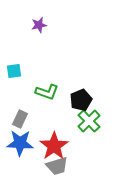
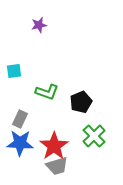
black pentagon: moved 2 px down
green cross: moved 5 px right, 15 px down
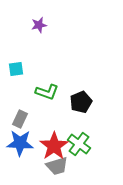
cyan square: moved 2 px right, 2 px up
green cross: moved 15 px left, 8 px down; rotated 10 degrees counterclockwise
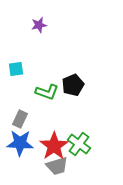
black pentagon: moved 8 px left, 17 px up
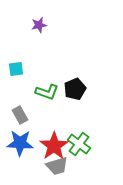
black pentagon: moved 2 px right, 4 px down
gray rectangle: moved 4 px up; rotated 54 degrees counterclockwise
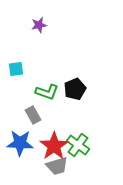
gray rectangle: moved 13 px right
green cross: moved 1 px left, 1 px down
